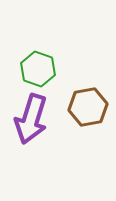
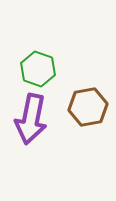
purple arrow: rotated 6 degrees counterclockwise
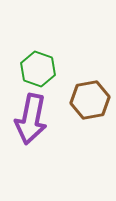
brown hexagon: moved 2 px right, 7 px up
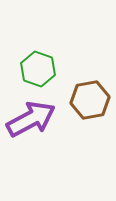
purple arrow: rotated 129 degrees counterclockwise
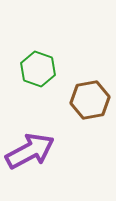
purple arrow: moved 1 px left, 32 px down
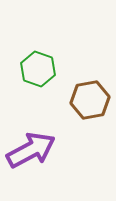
purple arrow: moved 1 px right, 1 px up
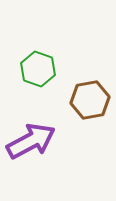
purple arrow: moved 9 px up
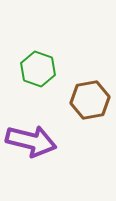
purple arrow: rotated 42 degrees clockwise
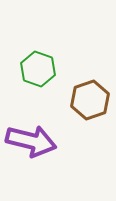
brown hexagon: rotated 9 degrees counterclockwise
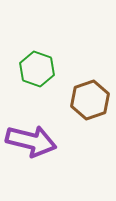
green hexagon: moved 1 px left
